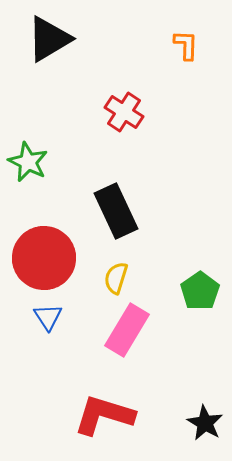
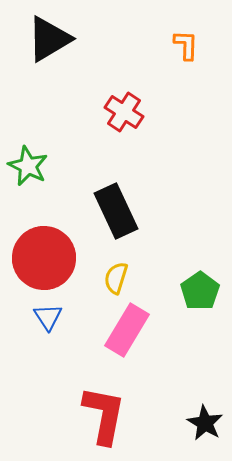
green star: moved 4 px down
red L-shape: rotated 84 degrees clockwise
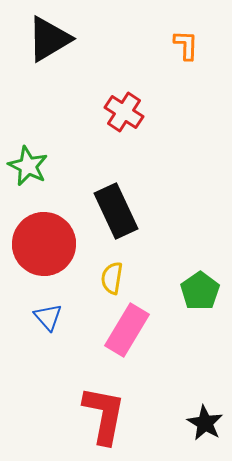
red circle: moved 14 px up
yellow semicircle: moved 4 px left; rotated 8 degrees counterclockwise
blue triangle: rotated 8 degrees counterclockwise
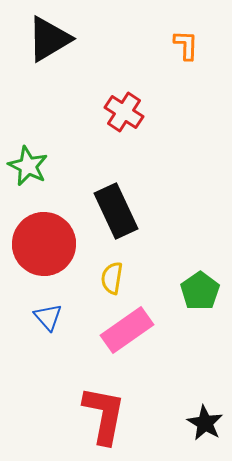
pink rectangle: rotated 24 degrees clockwise
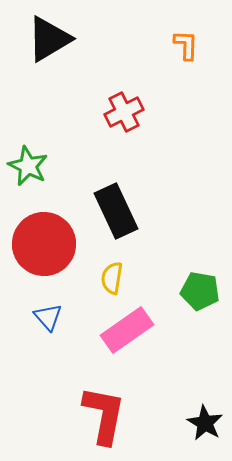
red cross: rotated 30 degrees clockwise
green pentagon: rotated 27 degrees counterclockwise
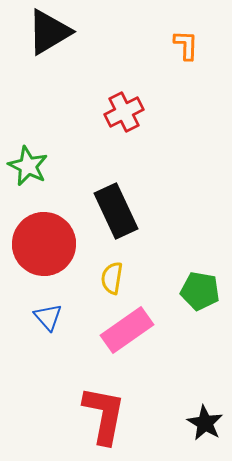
black triangle: moved 7 px up
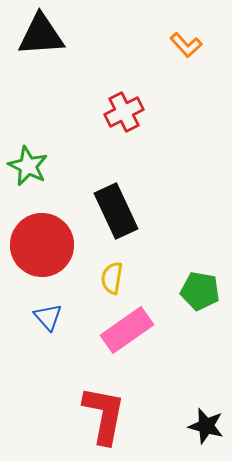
black triangle: moved 8 px left, 3 px down; rotated 27 degrees clockwise
orange L-shape: rotated 136 degrees clockwise
red circle: moved 2 px left, 1 px down
black star: moved 1 px right, 3 px down; rotated 15 degrees counterclockwise
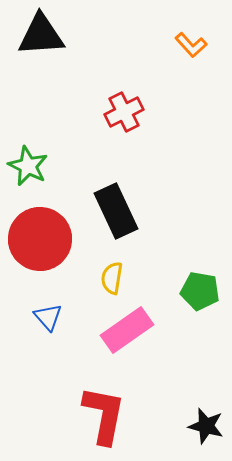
orange L-shape: moved 5 px right
red circle: moved 2 px left, 6 px up
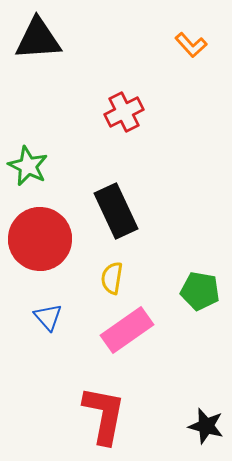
black triangle: moved 3 px left, 4 px down
